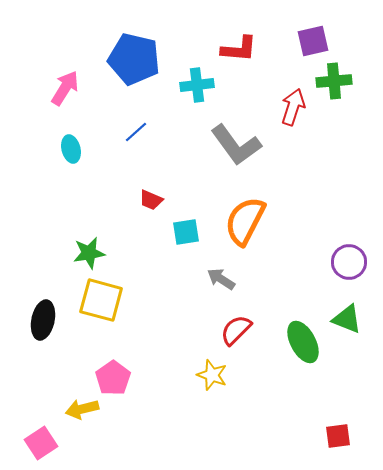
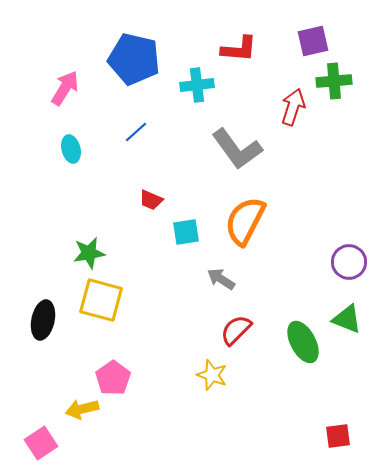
gray L-shape: moved 1 px right, 4 px down
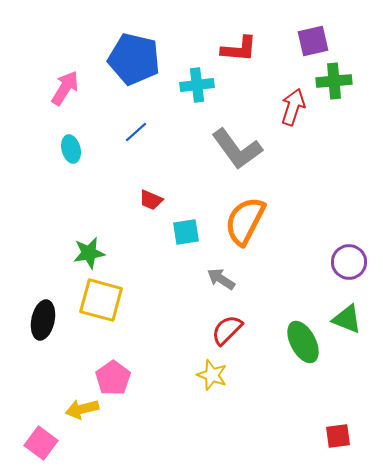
red semicircle: moved 9 px left
pink square: rotated 20 degrees counterclockwise
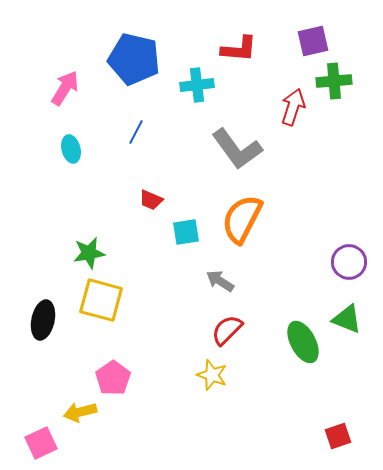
blue line: rotated 20 degrees counterclockwise
orange semicircle: moved 3 px left, 2 px up
gray arrow: moved 1 px left, 2 px down
yellow arrow: moved 2 px left, 3 px down
red square: rotated 12 degrees counterclockwise
pink square: rotated 28 degrees clockwise
